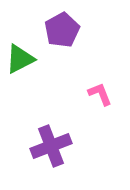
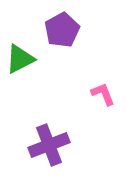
pink L-shape: moved 3 px right
purple cross: moved 2 px left, 1 px up
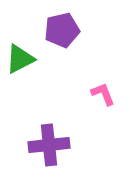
purple pentagon: rotated 16 degrees clockwise
purple cross: rotated 15 degrees clockwise
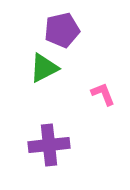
green triangle: moved 24 px right, 9 px down
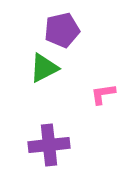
pink L-shape: rotated 76 degrees counterclockwise
